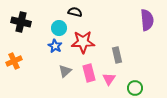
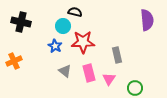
cyan circle: moved 4 px right, 2 px up
gray triangle: rotated 40 degrees counterclockwise
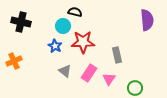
pink rectangle: rotated 48 degrees clockwise
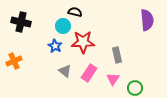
pink triangle: moved 4 px right
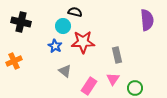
pink rectangle: moved 13 px down
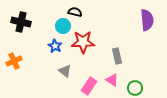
gray rectangle: moved 1 px down
pink triangle: moved 1 px left, 1 px down; rotated 32 degrees counterclockwise
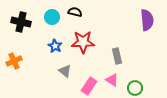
cyan circle: moved 11 px left, 9 px up
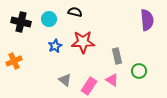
cyan circle: moved 3 px left, 2 px down
blue star: rotated 16 degrees clockwise
gray triangle: moved 9 px down
green circle: moved 4 px right, 17 px up
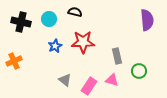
pink triangle: rotated 16 degrees counterclockwise
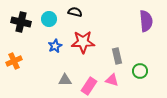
purple semicircle: moved 1 px left, 1 px down
green circle: moved 1 px right
gray triangle: rotated 40 degrees counterclockwise
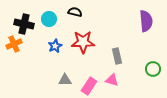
black cross: moved 3 px right, 2 px down
orange cross: moved 17 px up
green circle: moved 13 px right, 2 px up
